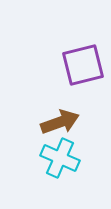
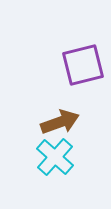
cyan cross: moved 5 px left, 1 px up; rotated 18 degrees clockwise
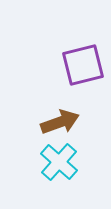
cyan cross: moved 4 px right, 5 px down
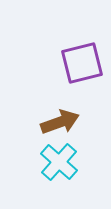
purple square: moved 1 px left, 2 px up
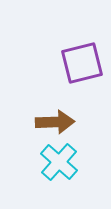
brown arrow: moved 5 px left; rotated 18 degrees clockwise
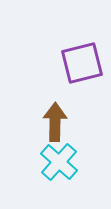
brown arrow: rotated 87 degrees counterclockwise
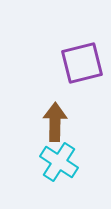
cyan cross: rotated 9 degrees counterclockwise
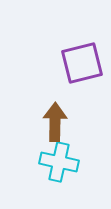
cyan cross: rotated 21 degrees counterclockwise
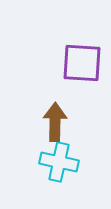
purple square: rotated 18 degrees clockwise
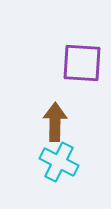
cyan cross: rotated 15 degrees clockwise
